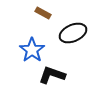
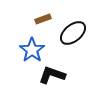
brown rectangle: moved 6 px down; rotated 49 degrees counterclockwise
black ellipse: rotated 16 degrees counterclockwise
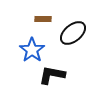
brown rectangle: rotated 21 degrees clockwise
black L-shape: rotated 8 degrees counterclockwise
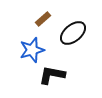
brown rectangle: rotated 42 degrees counterclockwise
blue star: rotated 20 degrees clockwise
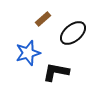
blue star: moved 4 px left, 3 px down
black L-shape: moved 4 px right, 3 px up
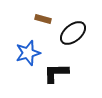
brown rectangle: rotated 56 degrees clockwise
black L-shape: moved 1 px down; rotated 12 degrees counterclockwise
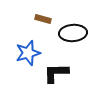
black ellipse: rotated 36 degrees clockwise
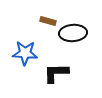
brown rectangle: moved 5 px right, 2 px down
blue star: moved 3 px left; rotated 20 degrees clockwise
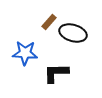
brown rectangle: moved 1 px right, 1 px down; rotated 63 degrees counterclockwise
black ellipse: rotated 20 degrees clockwise
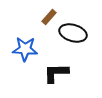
brown rectangle: moved 5 px up
blue star: moved 4 px up
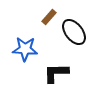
black ellipse: moved 1 px right, 1 px up; rotated 36 degrees clockwise
